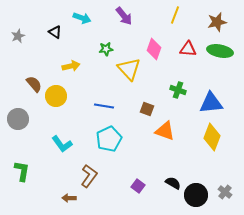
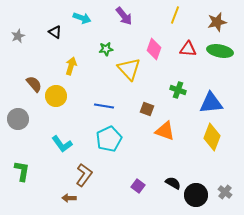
yellow arrow: rotated 60 degrees counterclockwise
brown L-shape: moved 5 px left, 1 px up
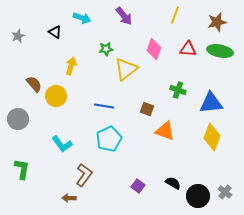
yellow triangle: moved 3 px left; rotated 35 degrees clockwise
green L-shape: moved 2 px up
black circle: moved 2 px right, 1 px down
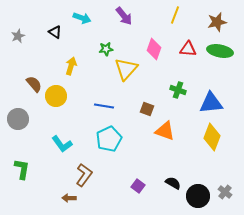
yellow triangle: rotated 10 degrees counterclockwise
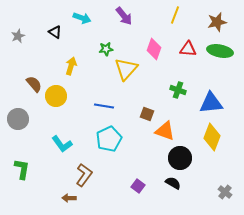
brown square: moved 5 px down
black circle: moved 18 px left, 38 px up
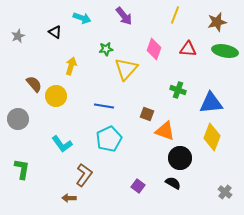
green ellipse: moved 5 px right
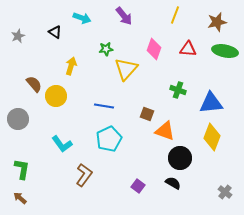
brown arrow: moved 49 px left; rotated 40 degrees clockwise
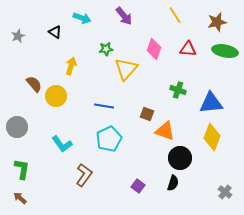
yellow line: rotated 54 degrees counterclockwise
gray circle: moved 1 px left, 8 px down
black semicircle: rotated 77 degrees clockwise
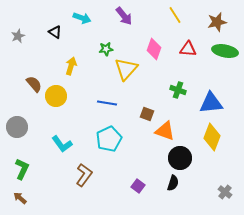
blue line: moved 3 px right, 3 px up
green L-shape: rotated 15 degrees clockwise
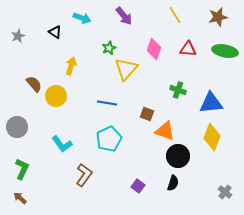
brown star: moved 1 px right, 5 px up
green star: moved 3 px right, 1 px up; rotated 16 degrees counterclockwise
black circle: moved 2 px left, 2 px up
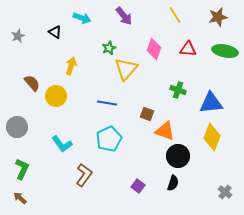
brown semicircle: moved 2 px left, 1 px up
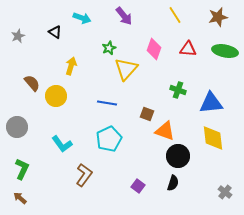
yellow diamond: moved 1 px right, 1 px down; rotated 28 degrees counterclockwise
